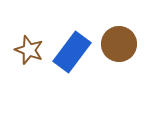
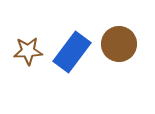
brown star: moved 1 px left, 1 px down; rotated 24 degrees counterclockwise
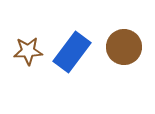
brown circle: moved 5 px right, 3 px down
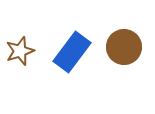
brown star: moved 8 px left; rotated 16 degrees counterclockwise
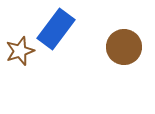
blue rectangle: moved 16 px left, 23 px up
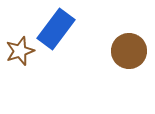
brown circle: moved 5 px right, 4 px down
